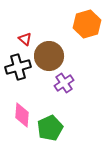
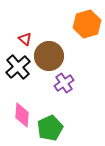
black cross: rotated 25 degrees counterclockwise
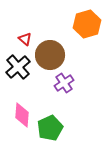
brown circle: moved 1 px right, 1 px up
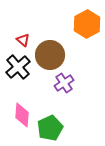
orange hexagon: rotated 12 degrees counterclockwise
red triangle: moved 2 px left, 1 px down
